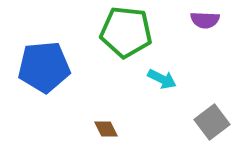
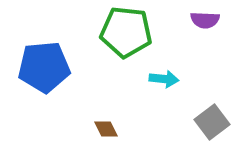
cyan arrow: moved 2 px right; rotated 20 degrees counterclockwise
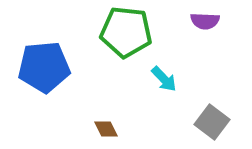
purple semicircle: moved 1 px down
cyan arrow: rotated 40 degrees clockwise
gray square: rotated 16 degrees counterclockwise
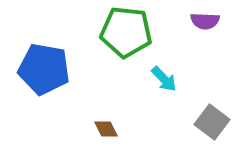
blue pentagon: moved 2 px down; rotated 15 degrees clockwise
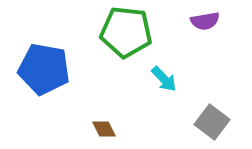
purple semicircle: rotated 12 degrees counterclockwise
brown diamond: moved 2 px left
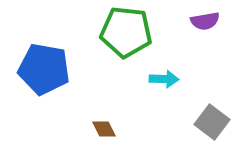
cyan arrow: rotated 44 degrees counterclockwise
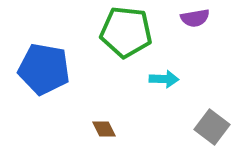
purple semicircle: moved 10 px left, 3 px up
gray square: moved 5 px down
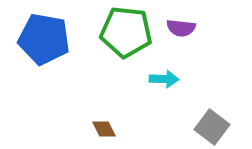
purple semicircle: moved 14 px left, 10 px down; rotated 16 degrees clockwise
blue pentagon: moved 30 px up
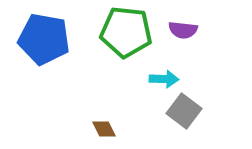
purple semicircle: moved 2 px right, 2 px down
gray square: moved 28 px left, 16 px up
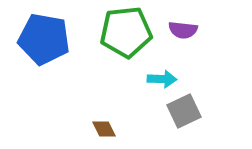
green pentagon: rotated 12 degrees counterclockwise
cyan arrow: moved 2 px left
gray square: rotated 28 degrees clockwise
